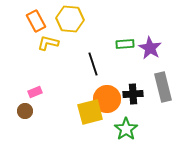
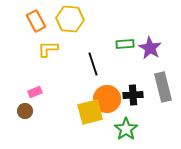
yellow L-shape: moved 6 px down; rotated 15 degrees counterclockwise
black cross: moved 1 px down
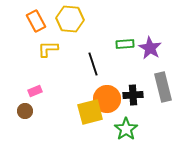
pink rectangle: moved 1 px up
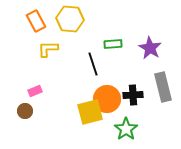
green rectangle: moved 12 px left
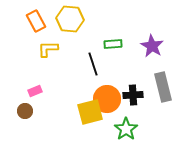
purple star: moved 2 px right, 2 px up
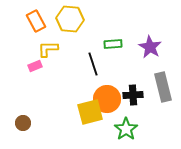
purple star: moved 2 px left, 1 px down
pink rectangle: moved 25 px up
brown circle: moved 2 px left, 12 px down
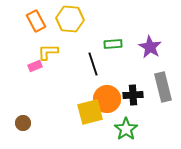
yellow L-shape: moved 3 px down
